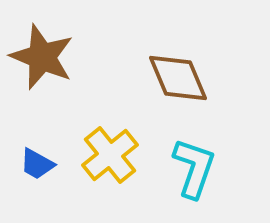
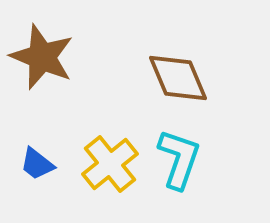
yellow cross: moved 9 px down
blue trapezoid: rotated 9 degrees clockwise
cyan L-shape: moved 15 px left, 9 px up
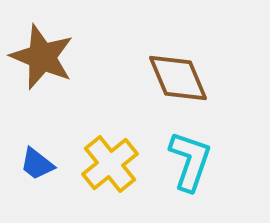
cyan L-shape: moved 11 px right, 2 px down
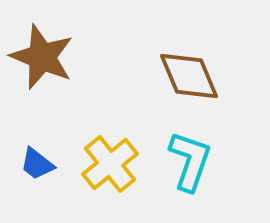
brown diamond: moved 11 px right, 2 px up
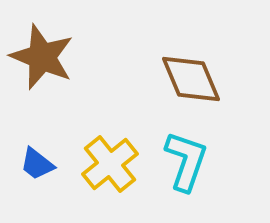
brown diamond: moved 2 px right, 3 px down
cyan L-shape: moved 4 px left
